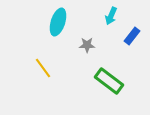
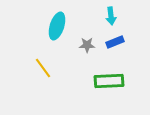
cyan arrow: rotated 30 degrees counterclockwise
cyan ellipse: moved 1 px left, 4 px down
blue rectangle: moved 17 px left, 6 px down; rotated 30 degrees clockwise
green rectangle: rotated 40 degrees counterclockwise
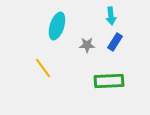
blue rectangle: rotated 36 degrees counterclockwise
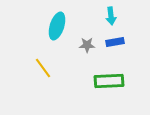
blue rectangle: rotated 48 degrees clockwise
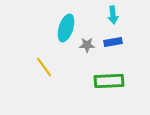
cyan arrow: moved 2 px right, 1 px up
cyan ellipse: moved 9 px right, 2 px down
blue rectangle: moved 2 px left
yellow line: moved 1 px right, 1 px up
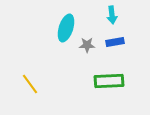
cyan arrow: moved 1 px left
blue rectangle: moved 2 px right
yellow line: moved 14 px left, 17 px down
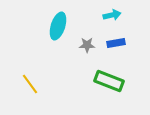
cyan arrow: rotated 96 degrees counterclockwise
cyan ellipse: moved 8 px left, 2 px up
blue rectangle: moved 1 px right, 1 px down
green rectangle: rotated 24 degrees clockwise
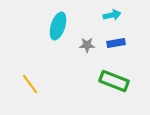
green rectangle: moved 5 px right
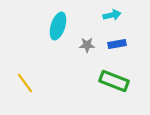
blue rectangle: moved 1 px right, 1 px down
yellow line: moved 5 px left, 1 px up
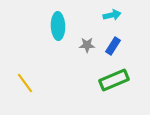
cyan ellipse: rotated 20 degrees counterclockwise
blue rectangle: moved 4 px left, 2 px down; rotated 48 degrees counterclockwise
green rectangle: moved 1 px up; rotated 44 degrees counterclockwise
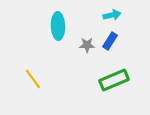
blue rectangle: moved 3 px left, 5 px up
yellow line: moved 8 px right, 4 px up
